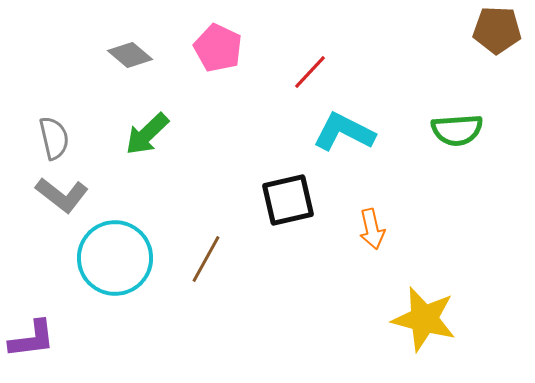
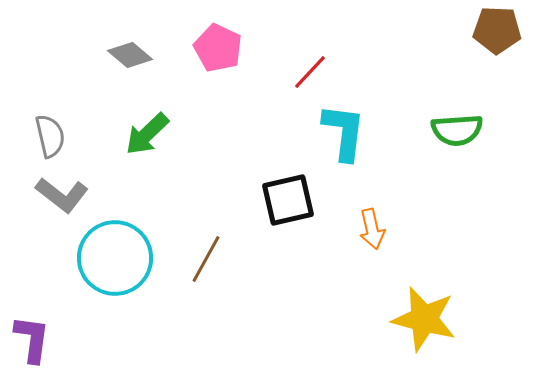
cyan L-shape: rotated 70 degrees clockwise
gray semicircle: moved 4 px left, 2 px up
purple L-shape: rotated 75 degrees counterclockwise
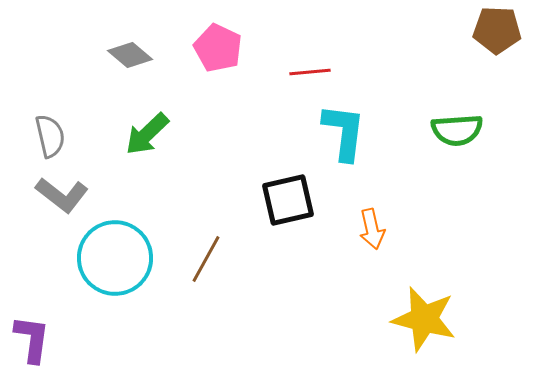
red line: rotated 42 degrees clockwise
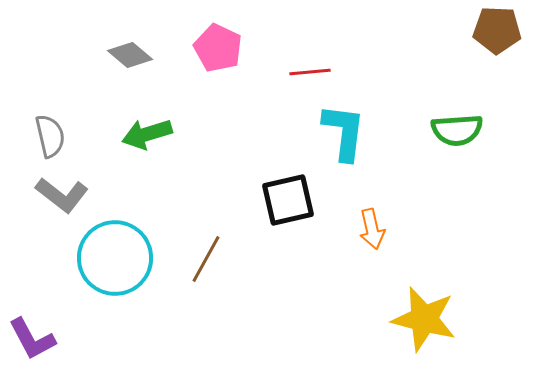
green arrow: rotated 27 degrees clockwise
purple L-shape: rotated 144 degrees clockwise
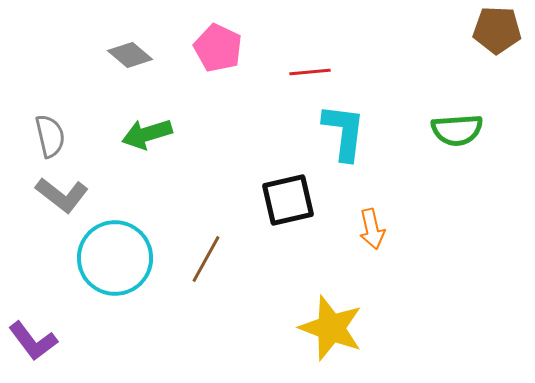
yellow star: moved 93 px left, 9 px down; rotated 6 degrees clockwise
purple L-shape: moved 1 px right, 2 px down; rotated 9 degrees counterclockwise
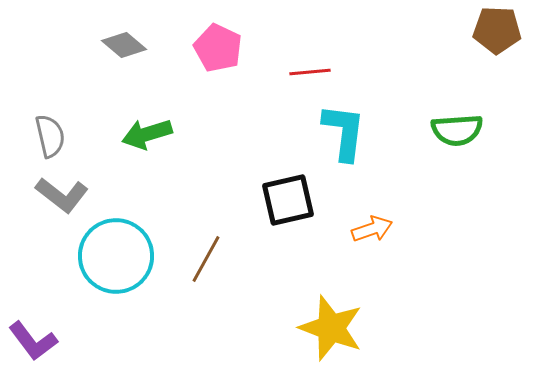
gray diamond: moved 6 px left, 10 px up
orange arrow: rotated 96 degrees counterclockwise
cyan circle: moved 1 px right, 2 px up
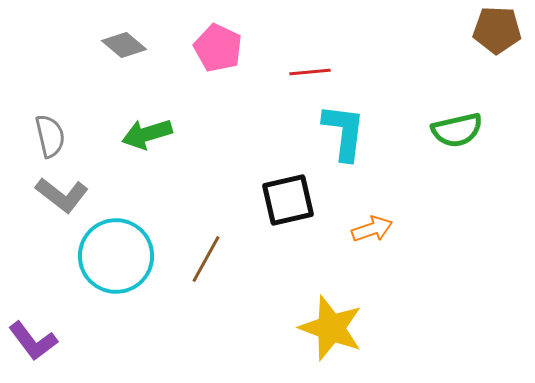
green semicircle: rotated 9 degrees counterclockwise
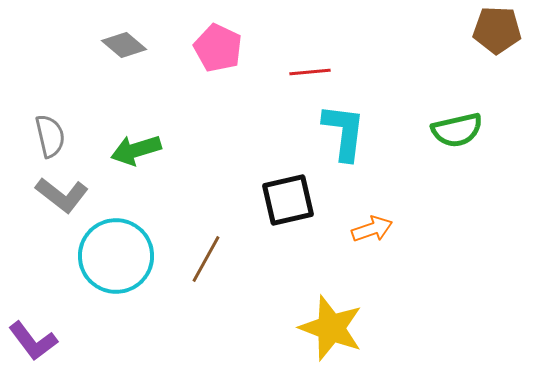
green arrow: moved 11 px left, 16 px down
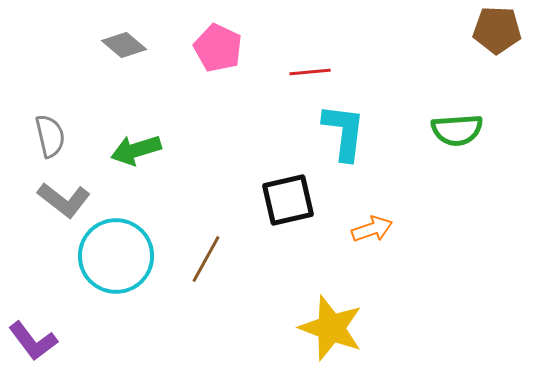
green semicircle: rotated 9 degrees clockwise
gray L-shape: moved 2 px right, 5 px down
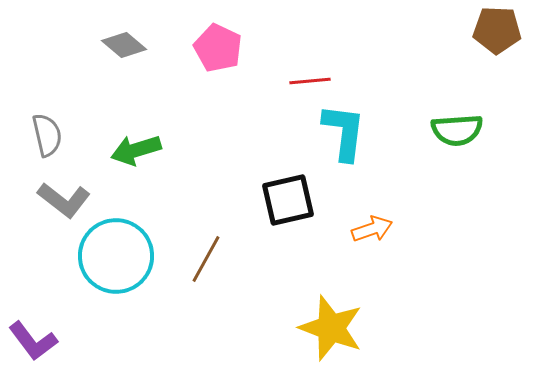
red line: moved 9 px down
gray semicircle: moved 3 px left, 1 px up
